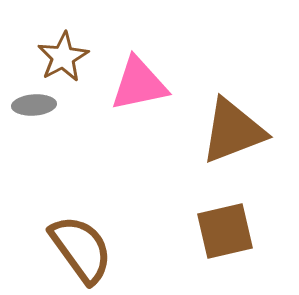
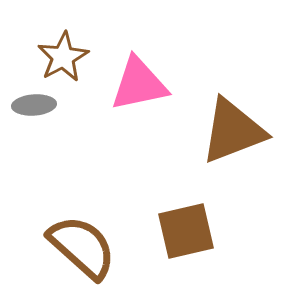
brown square: moved 39 px left
brown semicircle: moved 1 px right, 2 px up; rotated 12 degrees counterclockwise
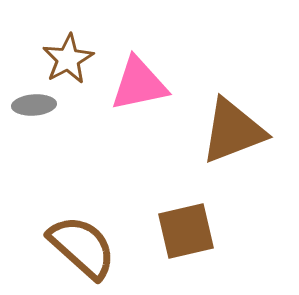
brown star: moved 5 px right, 2 px down
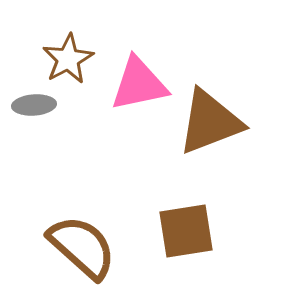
brown triangle: moved 23 px left, 9 px up
brown square: rotated 4 degrees clockwise
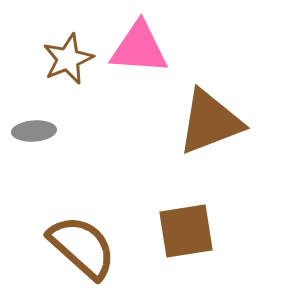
brown star: rotated 6 degrees clockwise
pink triangle: moved 36 px up; rotated 16 degrees clockwise
gray ellipse: moved 26 px down
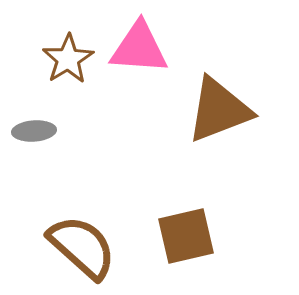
brown star: rotated 9 degrees counterclockwise
brown triangle: moved 9 px right, 12 px up
brown square: moved 5 px down; rotated 4 degrees counterclockwise
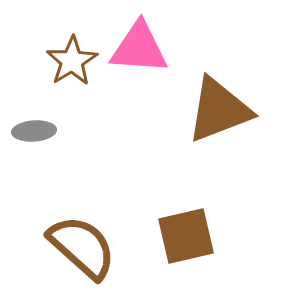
brown star: moved 4 px right, 2 px down
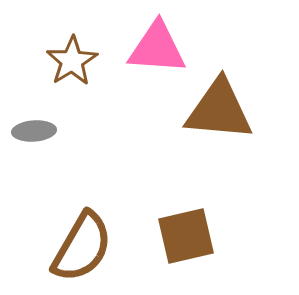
pink triangle: moved 18 px right
brown triangle: rotated 26 degrees clockwise
brown semicircle: rotated 78 degrees clockwise
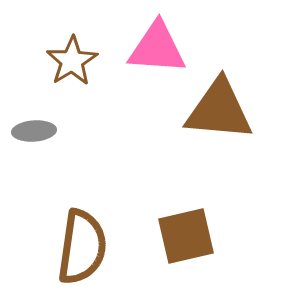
brown semicircle: rotated 22 degrees counterclockwise
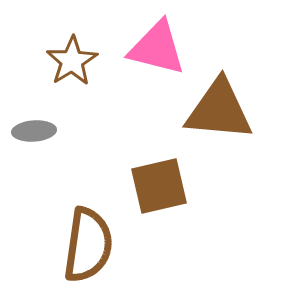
pink triangle: rotated 10 degrees clockwise
brown square: moved 27 px left, 50 px up
brown semicircle: moved 6 px right, 2 px up
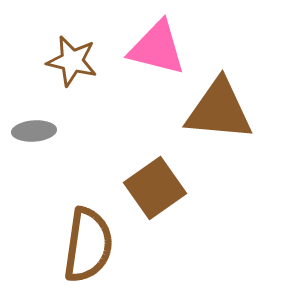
brown star: rotated 27 degrees counterclockwise
brown square: moved 4 px left, 2 px down; rotated 22 degrees counterclockwise
